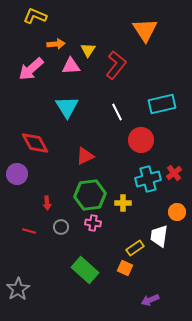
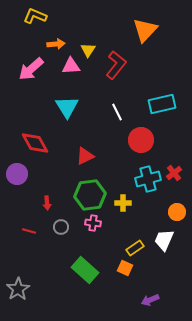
orange triangle: rotated 16 degrees clockwise
white trapezoid: moved 5 px right, 4 px down; rotated 15 degrees clockwise
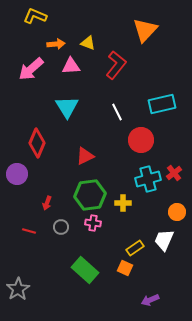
yellow triangle: moved 7 px up; rotated 42 degrees counterclockwise
red diamond: moved 2 px right; rotated 52 degrees clockwise
red arrow: rotated 24 degrees clockwise
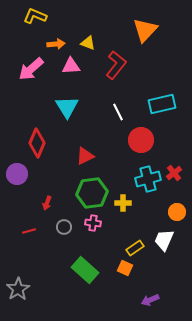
white line: moved 1 px right
green hexagon: moved 2 px right, 2 px up
gray circle: moved 3 px right
red line: rotated 32 degrees counterclockwise
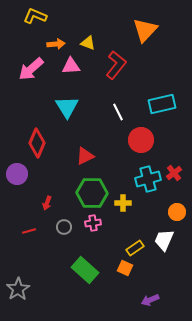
green hexagon: rotated 8 degrees clockwise
pink cross: rotated 14 degrees counterclockwise
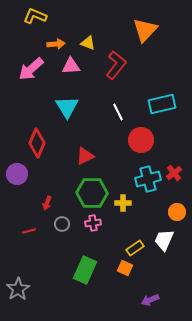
gray circle: moved 2 px left, 3 px up
green rectangle: rotated 72 degrees clockwise
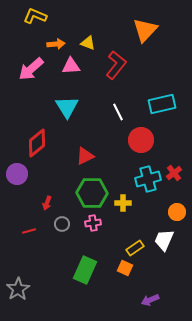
red diamond: rotated 28 degrees clockwise
